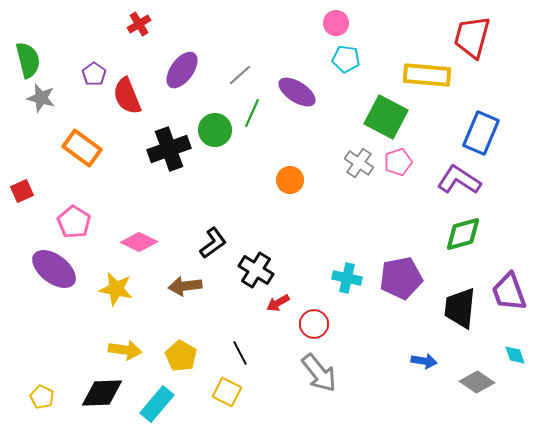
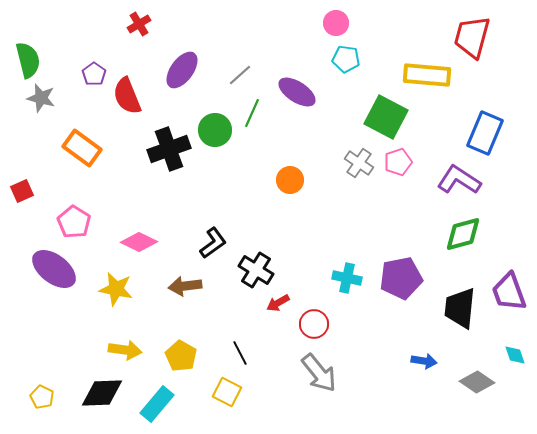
blue rectangle at (481, 133): moved 4 px right
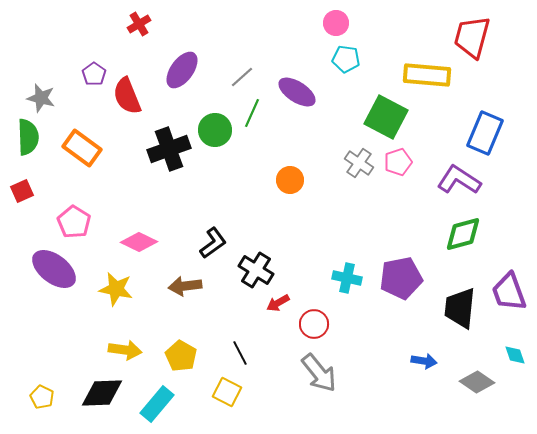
green semicircle at (28, 60): moved 77 px down; rotated 12 degrees clockwise
gray line at (240, 75): moved 2 px right, 2 px down
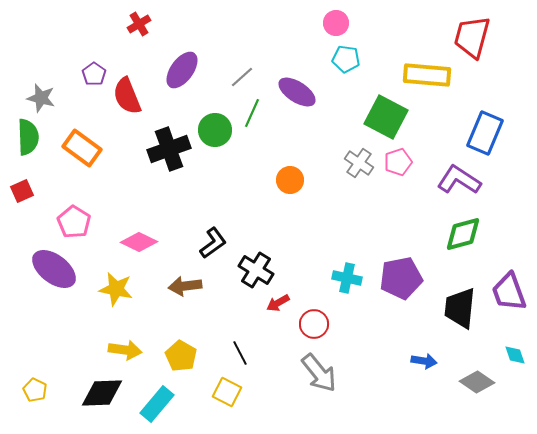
yellow pentagon at (42, 397): moved 7 px left, 7 px up
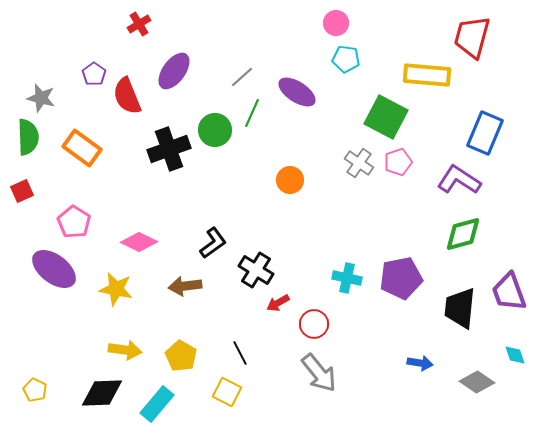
purple ellipse at (182, 70): moved 8 px left, 1 px down
blue arrow at (424, 361): moved 4 px left, 2 px down
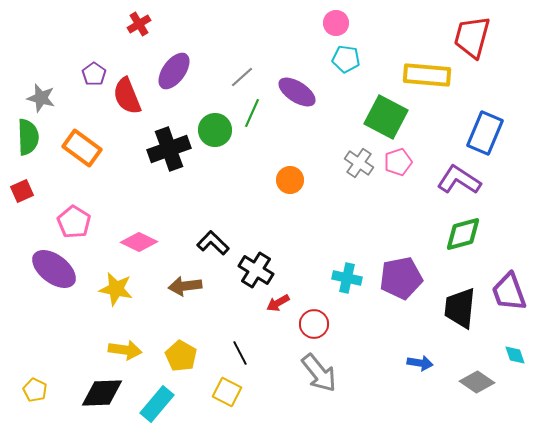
black L-shape at (213, 243): rotated 100 degrees counterclockwise
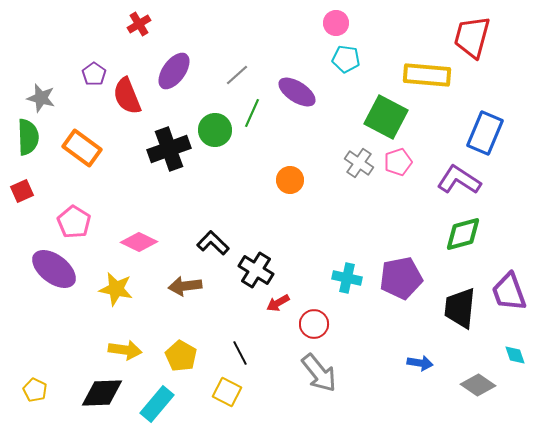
gray line at (242, 77): moved 5 px left, 2 px up
gray diamond at (477, 382): moved 1 px right, 3 px down
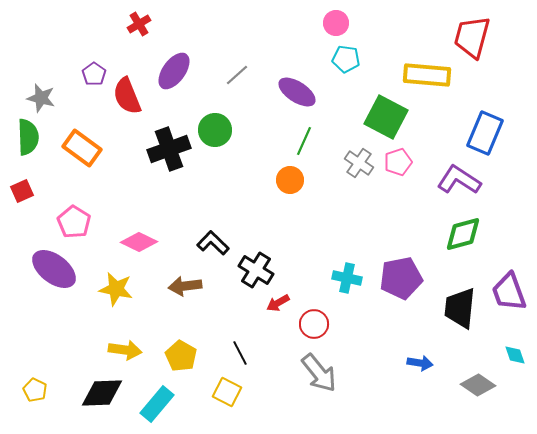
green line at (252, 113): moved 52 px right, 28 px down
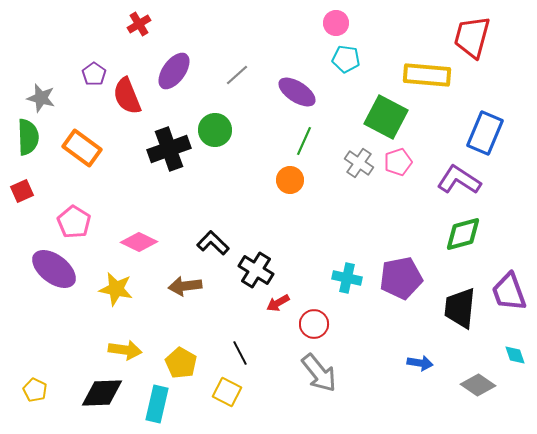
yellow pentagon at (181, 356): moved 7 px down
cyan rectangle at (157, 404): rotated 27 degrees counterclockwise
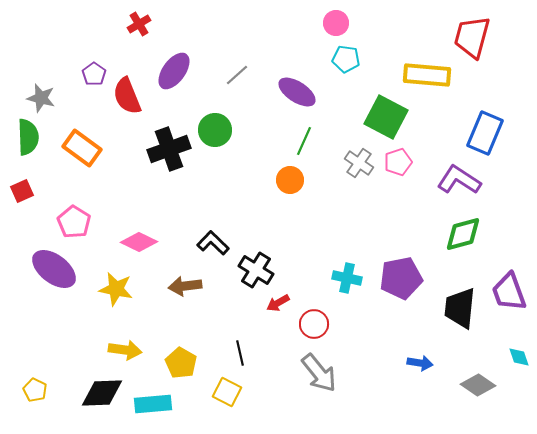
black line at (240, 353): rotated 15 degrees clockwise
cyan diamond at (515, 355): moved 4 px right, 2 px down
cyan rectangle at (157, 404): moved 4 px left; rotated 72 degrees clockwise
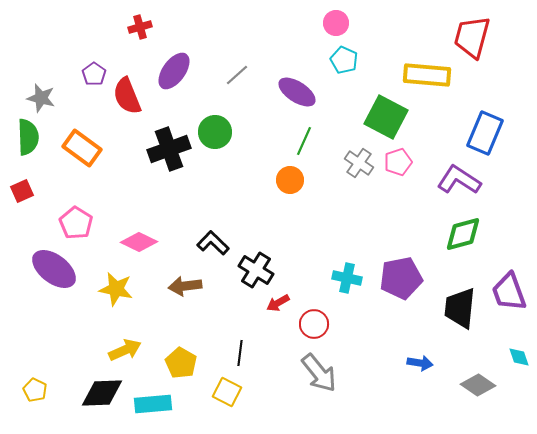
red cross at (139, 24): moved 1 px right, 3 px down; rotated 15 degrees clockwise
cyan pentagon at (346, 59): moved 2 px left, 1 px down; rotated 16 degrees clockwise
green circle at (215, 130): moved 2 px down
pink pentagon at (74, 222): moved 2 px right, 1 px down
yellow arrow at (125, 350): rotated 32 degrees counterclockwise
black line at (240, 353): rotated 20 degrees clockwise
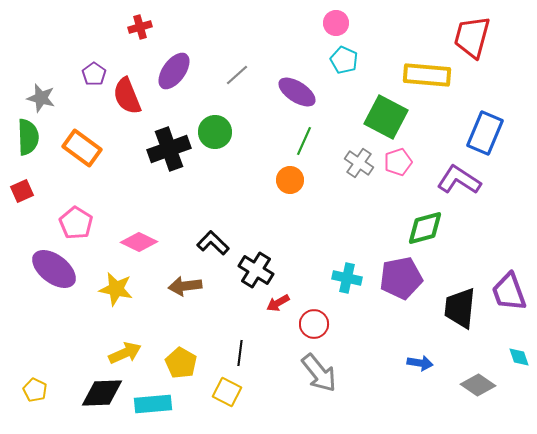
green diamond at (463, 234): moved 38 px left, 6 px up
yellow arrow at (125, 350): moved 3 px down
